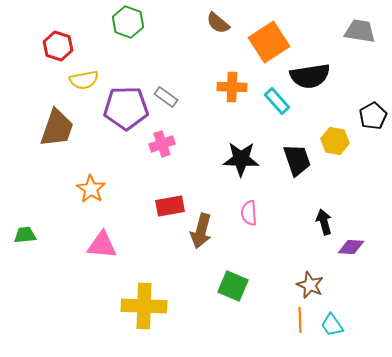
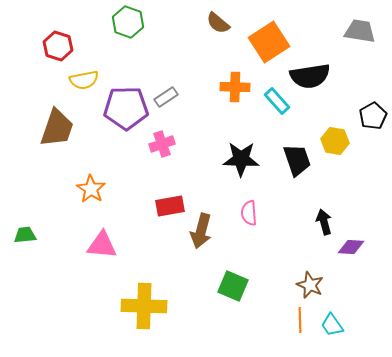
orange cross: moved 3 px right
gray rectangle: rotated 70 degrees counterclockwise
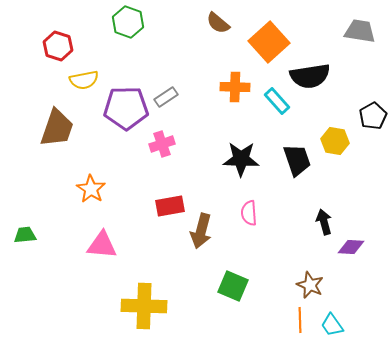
orange square: rotated 9 degrees counterclockwise
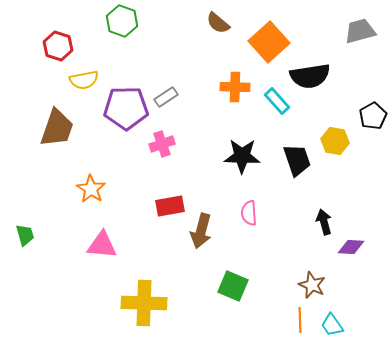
green hexagon: moved 6 px left, 1 px up
gray trapezoid: rotated 24 degrees counterclockwise
black star: moved 1 px right, 3 px up
green trapezoid: rotated 80 degrees clockwise
brown star: moved 2 px right
yellow cross: moved 3 px up
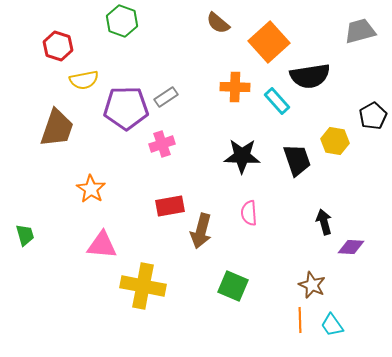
yellow cross: moved 1 px left, 17 px up; rotated 9 degrees clockwise
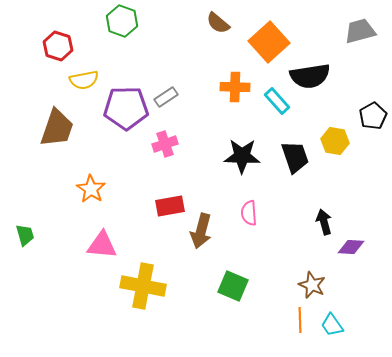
pink cross: moved 3 px right
black trapezoid: moved 2 px left, 3 px up
